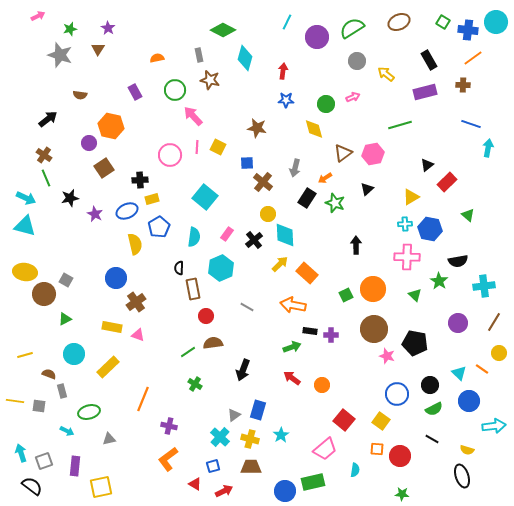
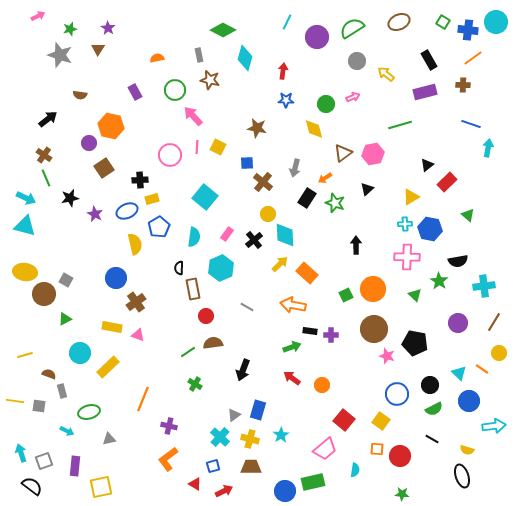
cyan circle at (74, 354): moved 6 px right, 1 px up
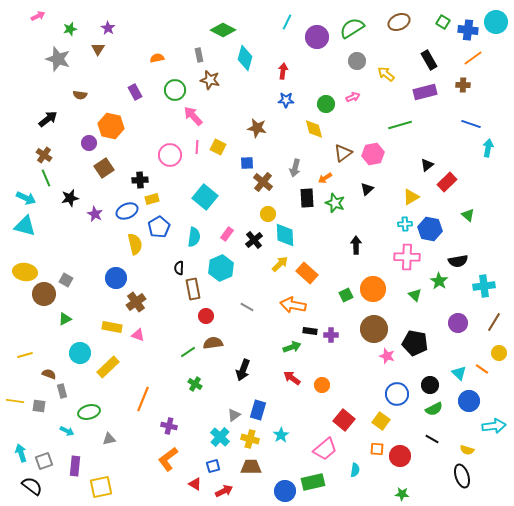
gray star at (60, 55): moved 2 px left, 4 px down
black rectangle at (307, 198): rotated 36 degrees counterclockwise
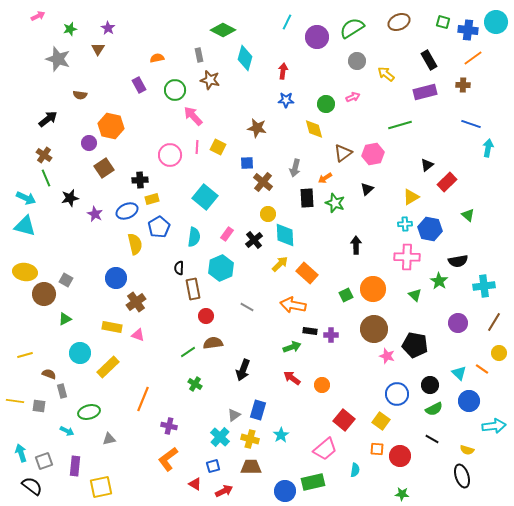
green square at (443, 22): rotated 16 degrees counterclockwise
purple rectangle at (135, 92): moved 4 px right, 7 px up
black pentagon at (415, 343): moved 2 px down
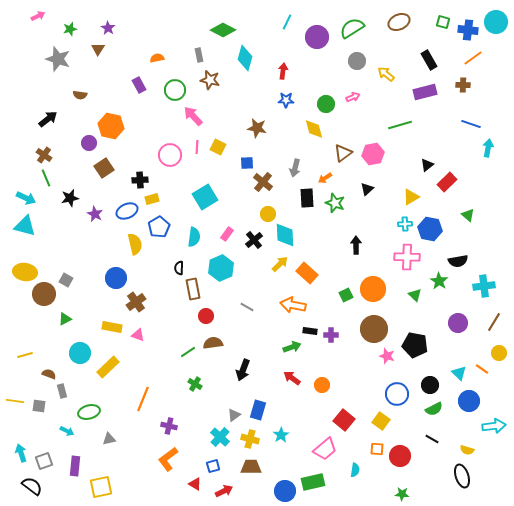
cyan square at (205, 197): rotated 20 degrees clockwise
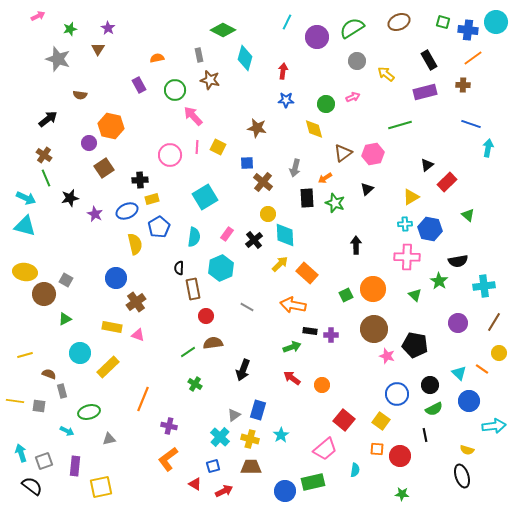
black line at (432, 439): moved 7 px left, 4 px up; rotated 48 degrees clockwise
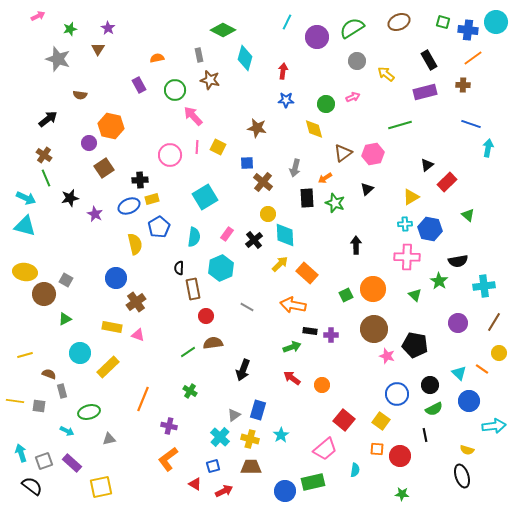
blue ellipse at (127, 211): moved 2 px right, 5 px up
green cross at (195, 384): moved 5 px left, 7 px down
purple rectangle at (75, 466): moved 3 px left, 3 px up; rotated 54 degrees counterclockwise
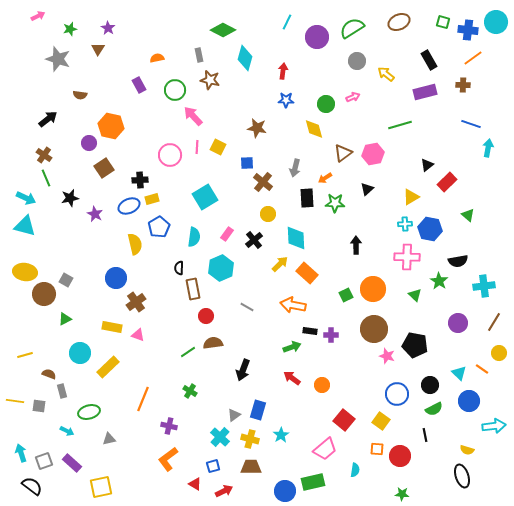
green star at (335, 203): rotated 18 degrees counterclockwise
cyan diamond at (285, 235): moved 11 px right, 3 px down
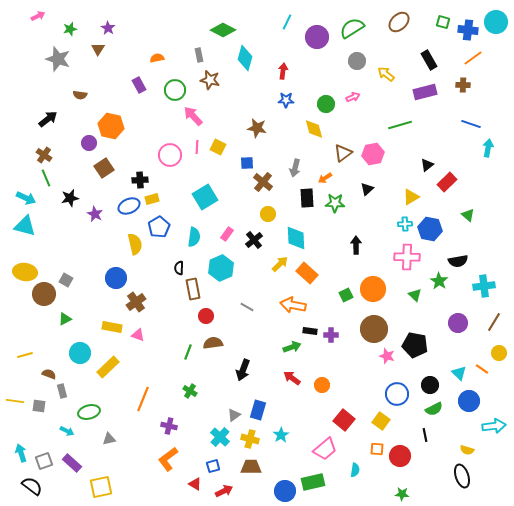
brown ellipse at (399, 22): rotated 20 degrees counterclockwise
green line at (188, 352): rotated 35 degrees counterclockwise
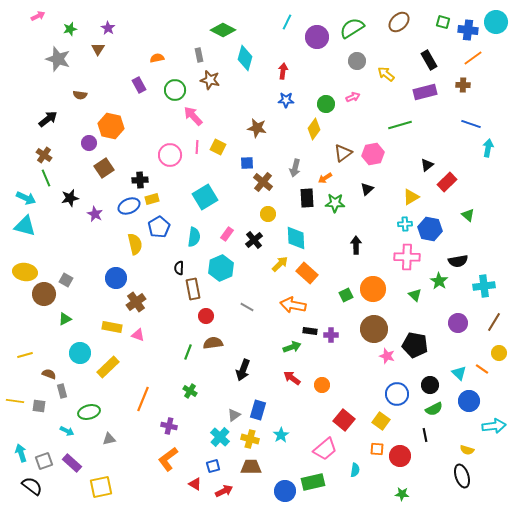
yellow diamond at (314, 129): rotated 50 degrees clockwise
